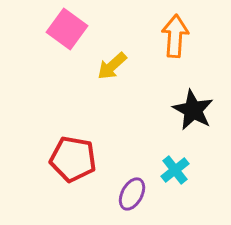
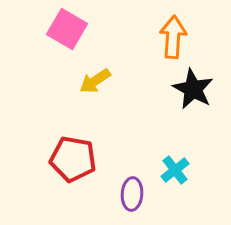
pink square: rotated 6 degrees counterclockwise
orange arrow: moved 2 px left, 1 px down
yellow arrow: moved 17 px left, 15 px down; rotated 8 degrees clockwise
black star: moved 21 px up
purple ellipse: rotated 24 degrees counterclockwise
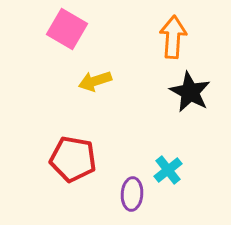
yellow arrow: rotated 16 degrees clockwise
black star: moved 3 px left, 3 px down
cyan cross: moved 7 px left
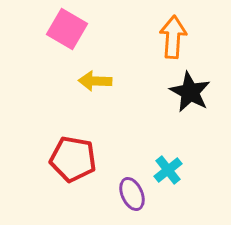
yellow arrow: rotated 20 degrees clockwise
purple ellipse: rotated 28 degrees counterclockwise
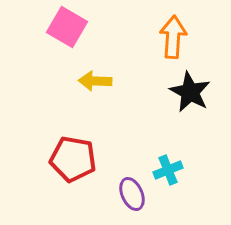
pink square: moved 2 px up
cyan cross: rotated 16 degrees clockwise
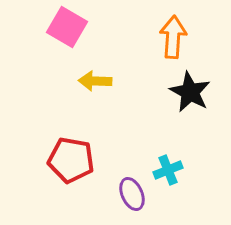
red pentagon: moved 2 px left, 1 px down
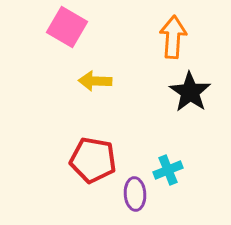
black star: rotated 6 degrees clockwise
red pentagon: moved 22 px right
purple ellipse: moved 3 px right; rotated 20 degrees clockwise
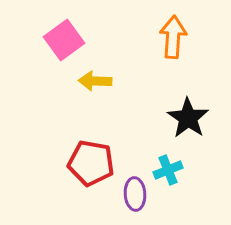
pink square: moved 3 px left, 13 px down; rotated 24 degrees clockwise
black star: moved 2 px left, 26 px down
red pentagon: moved 2 px left, 3 px down
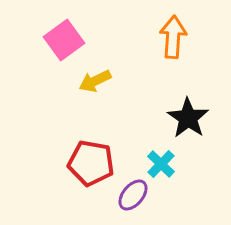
yellow arrow: rotated 28 degrees counterclockwise
cyan cross: moved 7 px left, 6 px up; rotated 24 degrees counterclockwise
purple ellipse: moved 2 px left, 1 px down; rotated 44 degrees clockwise
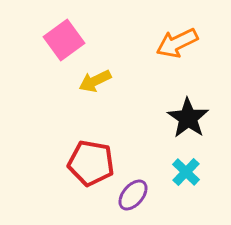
orange arrow: moved 4 px right, 6 px down; rotated 120 degrees counterclockwise
cyan cross: moved 25 px right, 8 px down
